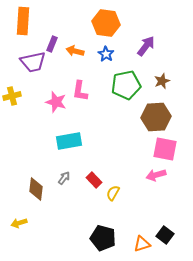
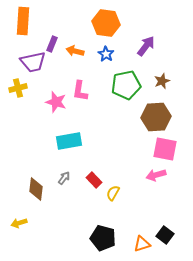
yellow cross: moved 6 px right, 8 px up
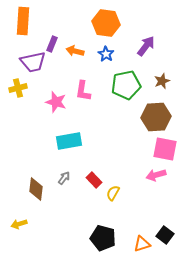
pink L-shape: moved 3 px right
yellow arrow: moved 1 px down
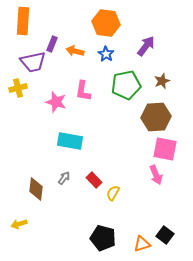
cyan rectangle: moved 1 px right; rotated 20 degrees clockwise
pink arrow: rotated 96 degrees counterclockwise
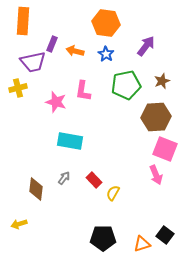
pink square: rotated 10 degrees clockwise
black pentagon: rotated 15 degrees counterclockwise
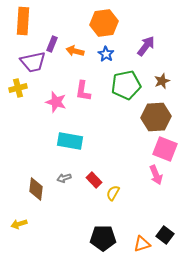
orange hexagon: moved 2 px left; rotated 16 degrees counterclockwise
gray arrow: rotated 144 degrees counterclockwise
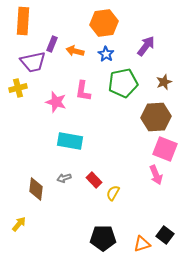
brown star: moved 2 px right, 1 px down
green pentagon: moved 3 px left, 2 px up
yellow arrow: rotated 147 degrees clockwise
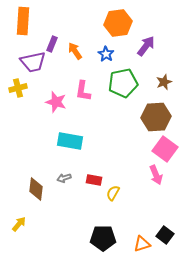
orange hexagon: moved 14 px right
orange arrow: rotated 42 degrees clockwise
pink square: rotated 15 degrees clockwise
red rectangle: rotated 35 degrees counterclockwise
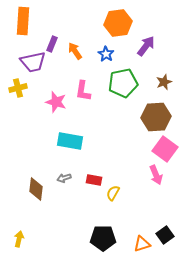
yellow arrow: moved 15 px down; rotated 28 degrees counterclockwise
black square: rotated 18 degrees clockwise
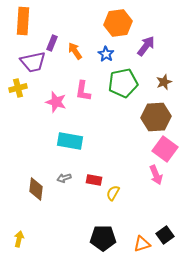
purple rectangle: moved 1 px up
